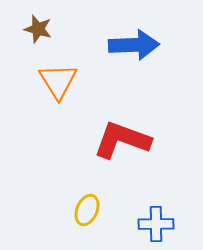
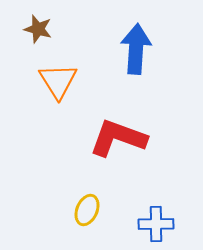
blue arrow: moved 2 px right, 4 px down; rotated 84 degrees counterclockwise
red L-shape: moved 4 px left, 2 px up
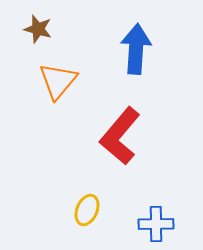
orange triangle: rotated 12 degrees clockwise
red L-shape: moved 2 px right, 2 px up; rotated 70 degrees counterclockwise
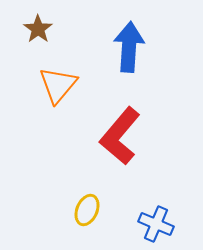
brown star: rotated 20 degrees clockwise
blue arrow: moved 7 px left, 2 px up
orange triangle: moved 4 px down
blue cross: rotated 24 degrees clockwise
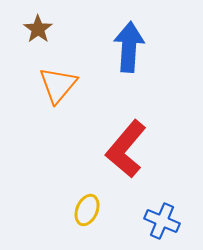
red L-shape: moved 6 px right, 13 px down
blue cross: moved 6 px right, 3 px up
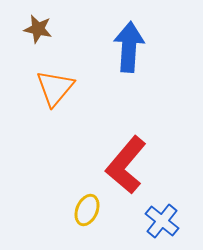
brown star: rotated 24 degrees counterclockwise
orange triangle: moved 3 px left, 3 px down
red L-shape: moved 16 px down
blue cross: rotated 16 degrees clockwise
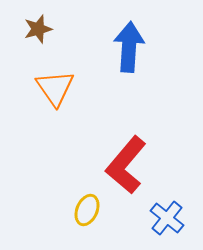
brown star: rotated 28 degrees counterclockwise
orange triangle: rotated 15 degrees counterclockwise
blue cross: moved 5 px right, 3 px up
